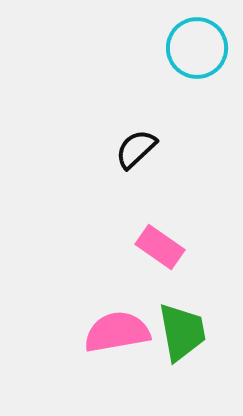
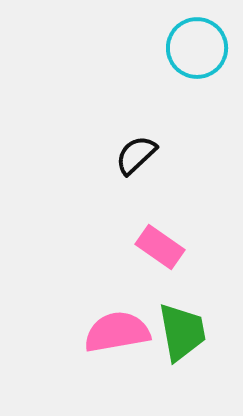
black semicircle: moved 6 px down
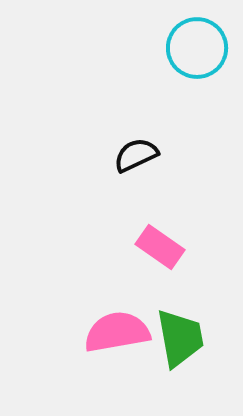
black semicircle: rotated 18 degrees clockwise
green trapezoid: moved 2 px left, 6 px down
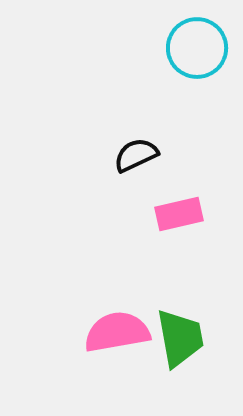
pink rectangle: moved 19 px right, 33 px up; rotated 48 degrees counterclockwise
